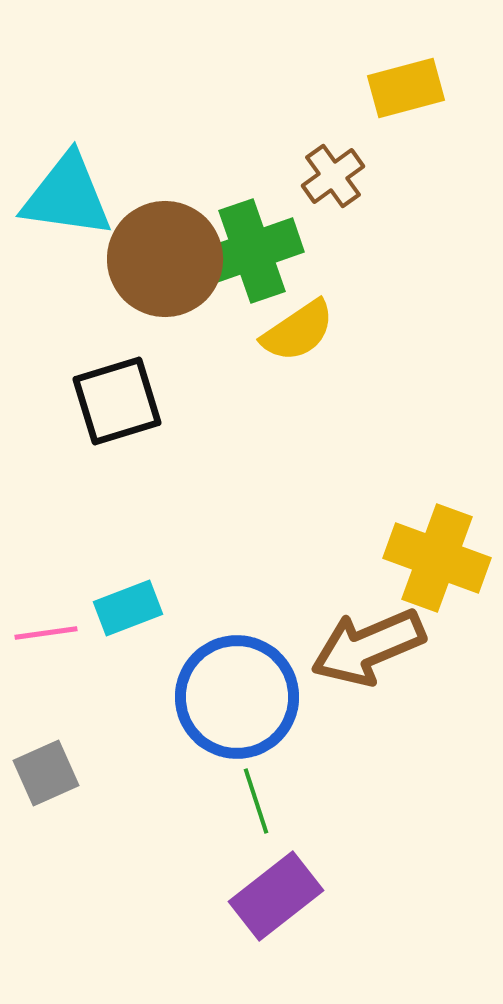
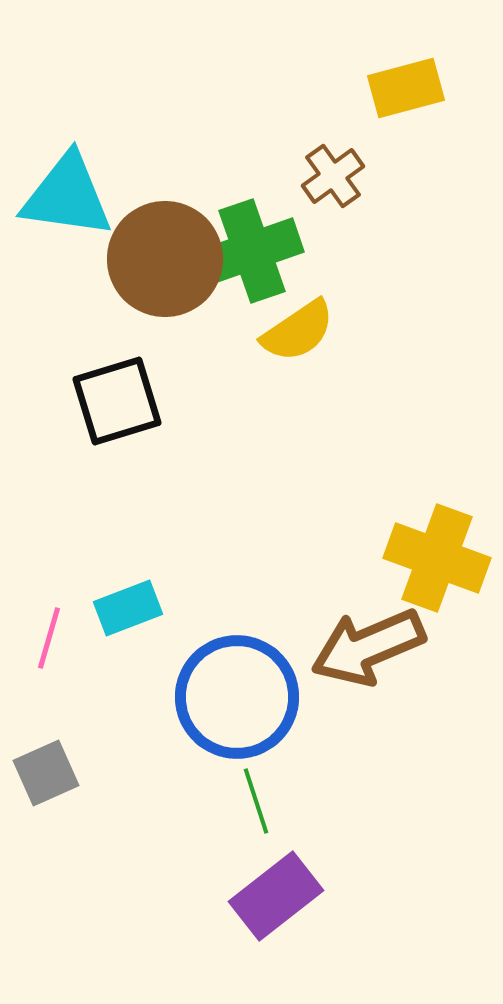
pink line: moved 3 px right, 5 px down; rotated 66 degrees counterclockwise
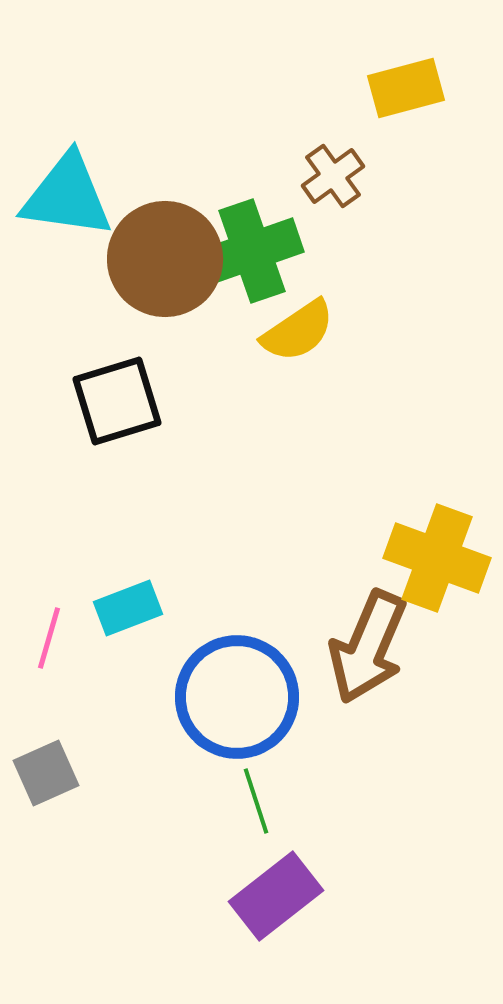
brown arrow: rotated 44 degrees counterclockwise
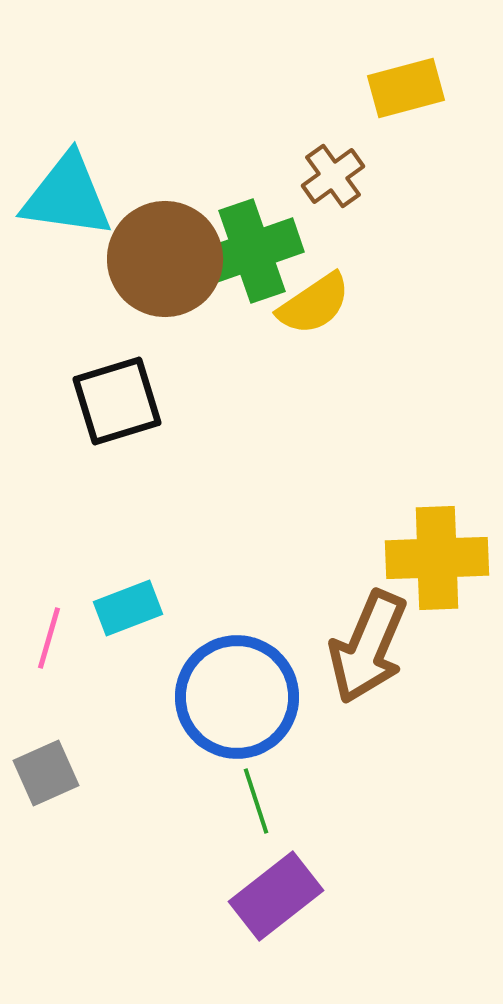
yellow semicircle: moved 16 px right, 27 px up
yellow cross: rotated 22 degrees counterclockwise
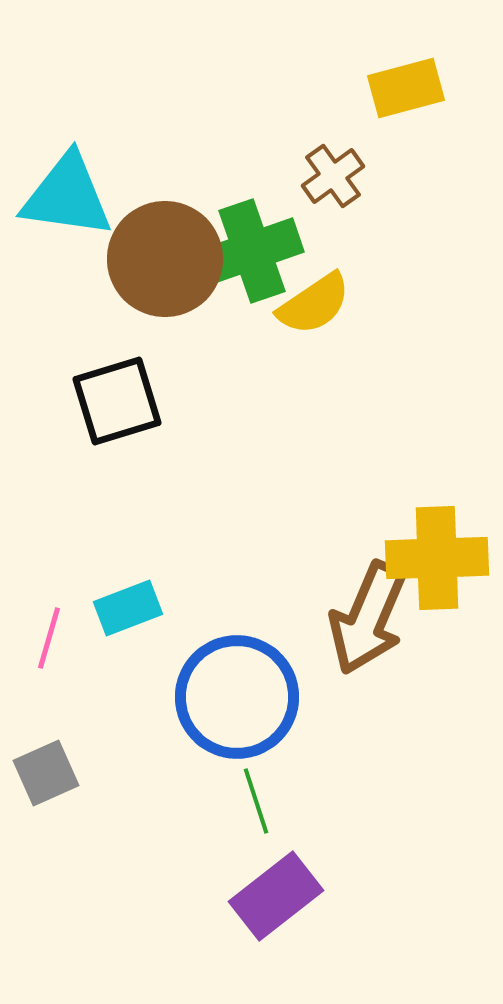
brown arrow: moved 29 px up
